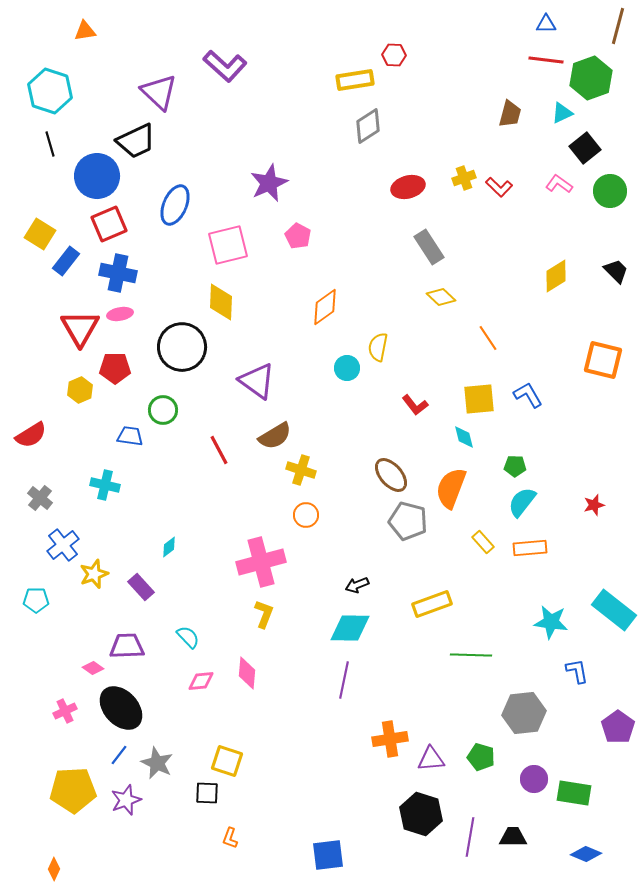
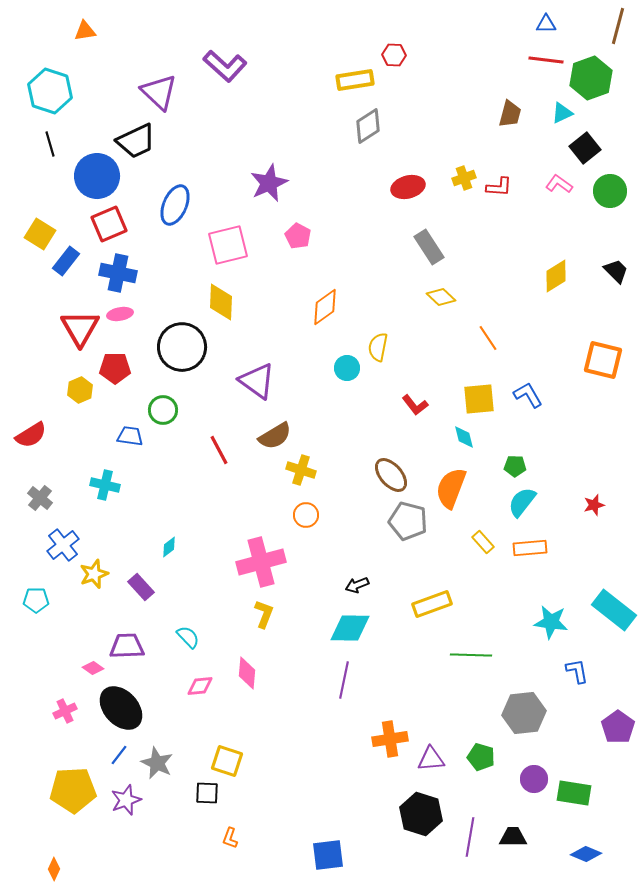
red L-shape at (499, 187): rotated 40 degrees counterclockwise
pink diamond at (201, 681): moved 1 px left, 5 px down
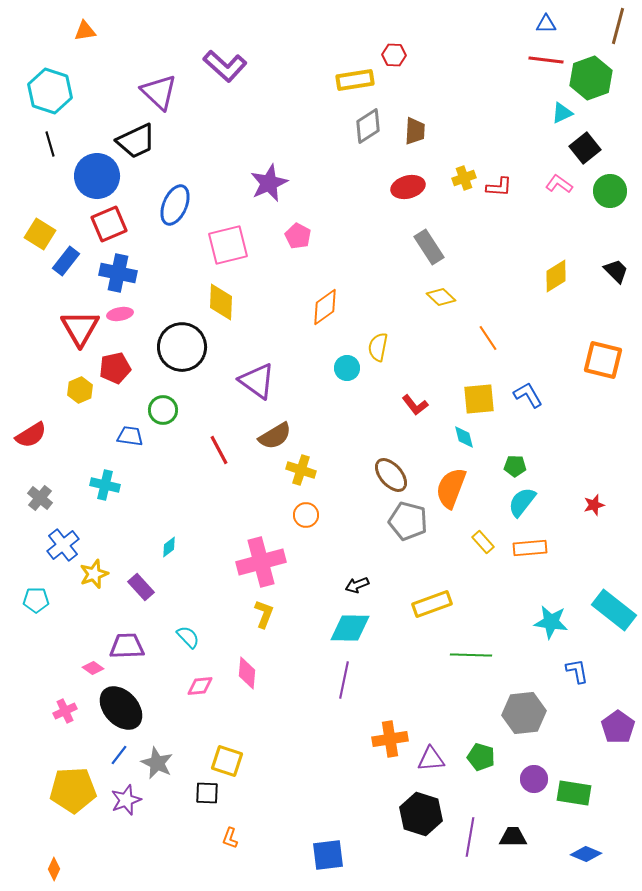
brown trapezoid at (510, 114): moved 95 px left, 17 px down; rotated 12 degrees counterclockwise
red pentagon at (115, 368): rotated 12 degrees counterclockwise
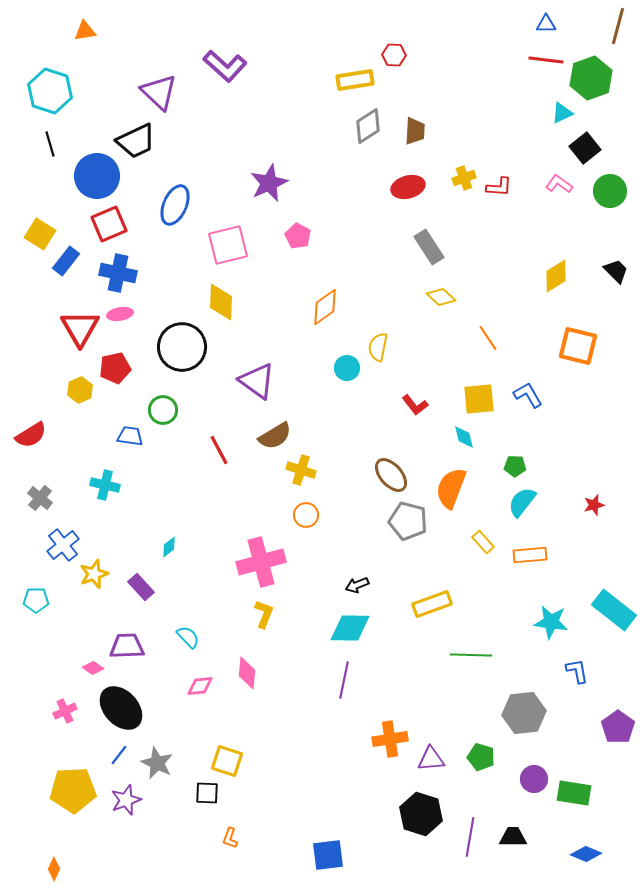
orange square at (603, 360): moved 25 px left, 14 px up
orange rectangle at (530, 548): moved 7 px down
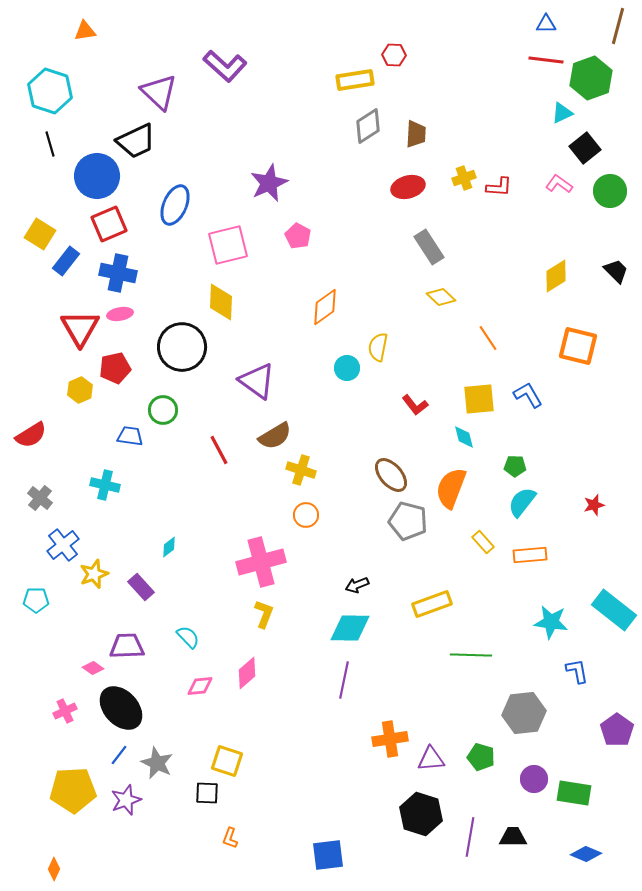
brown trapezoid at (415, 131): moved 1 px right, 3 px down
pink diamond at (247, 673): rotated 44 degrees clockwise
purple pentagon at (618, 727): moved 1 px left, 3 px down
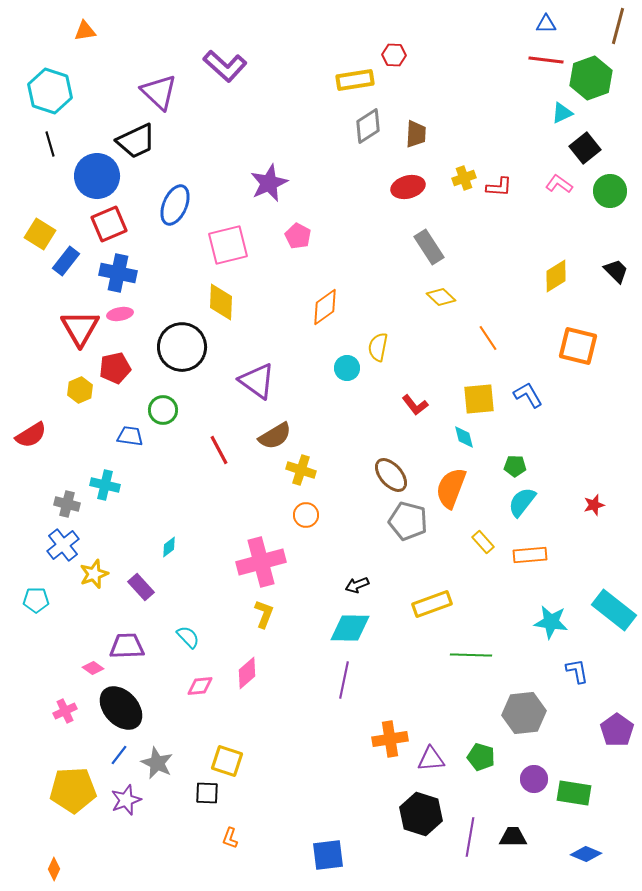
gray cross at (40, 498): moved 27 px right, 6 px down; rotated 25 degrees counterclockwise
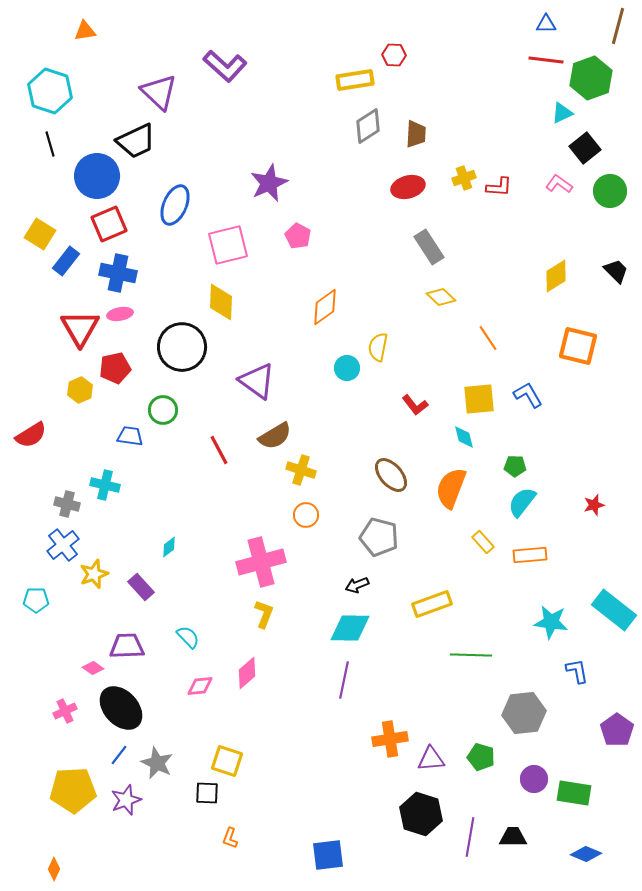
gray pentagon at (408, 521): moved 29 px left, 16 px down
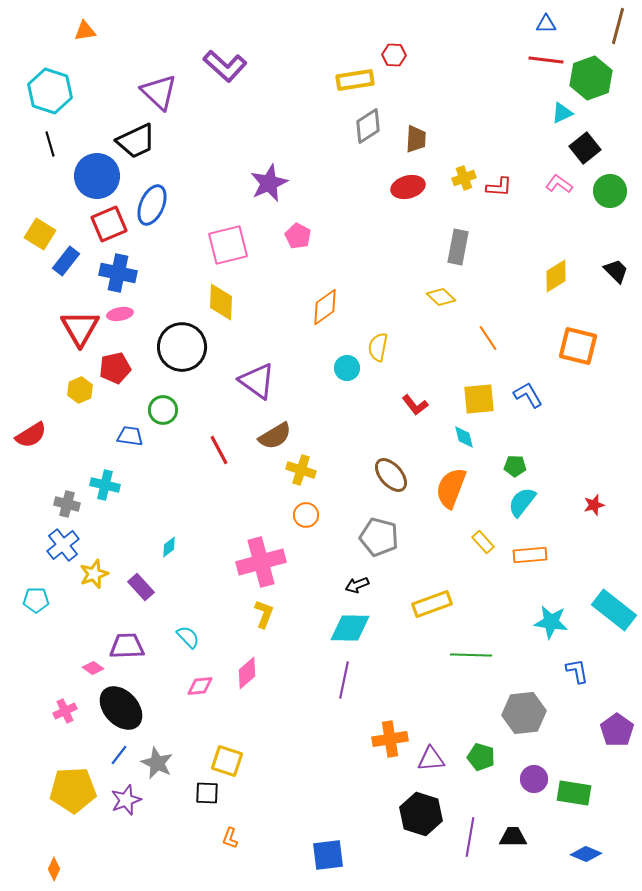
brown trapezoid at (416, 134): moved 5 px down
blue ellipse at (175, 205): moved 23 px left
gray rectangle at (429, 247): moved 29 px right; rotated 44 degrees clockwise
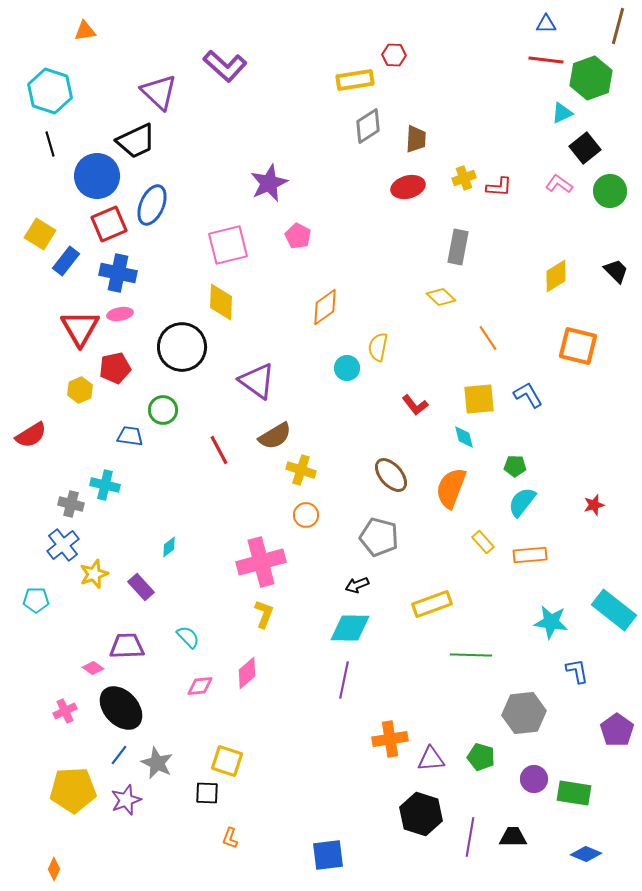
gray cross at (67, 504): moved 4 px right
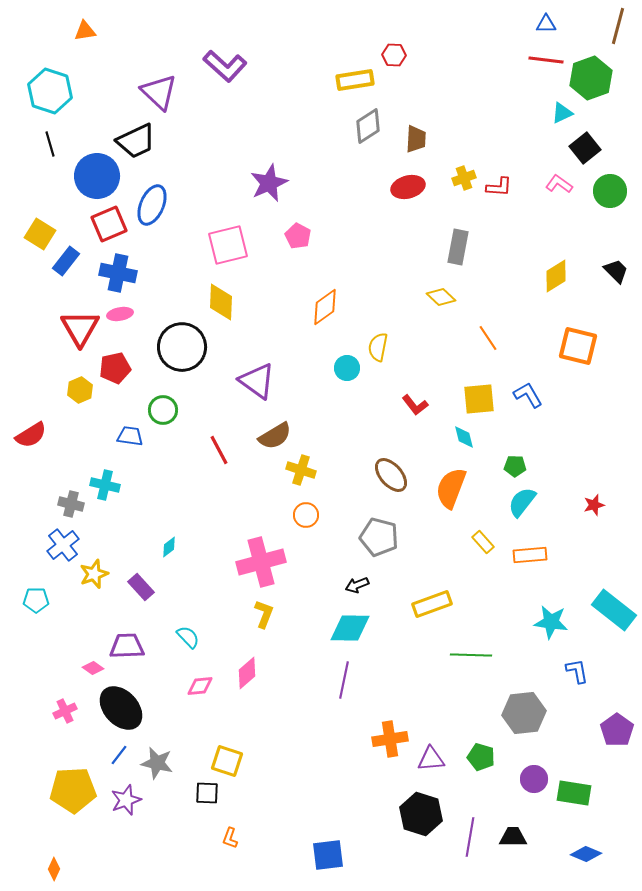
gray star at (157, 763): rotated 12 degrees counterclockwise
